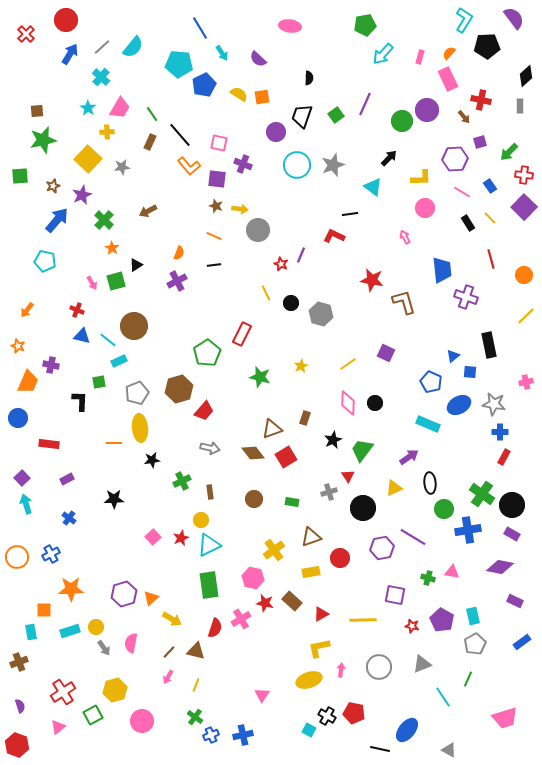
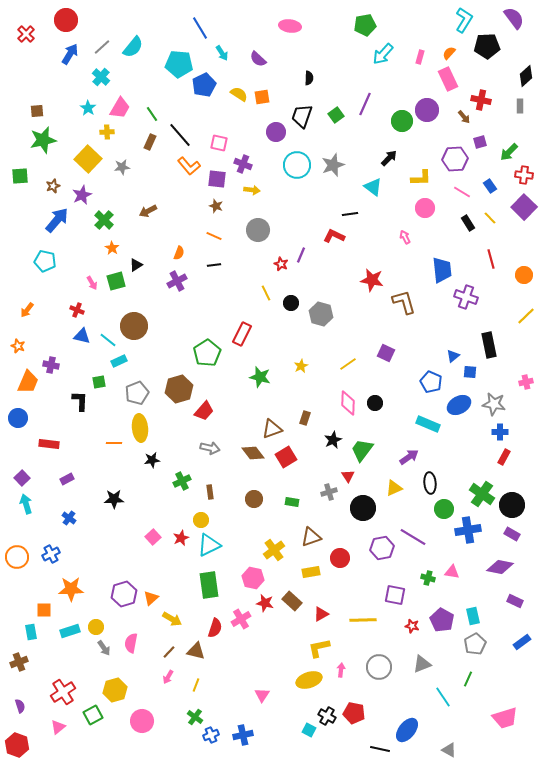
yellow arrow at (240, 209): moved 12 px right, 19 px up
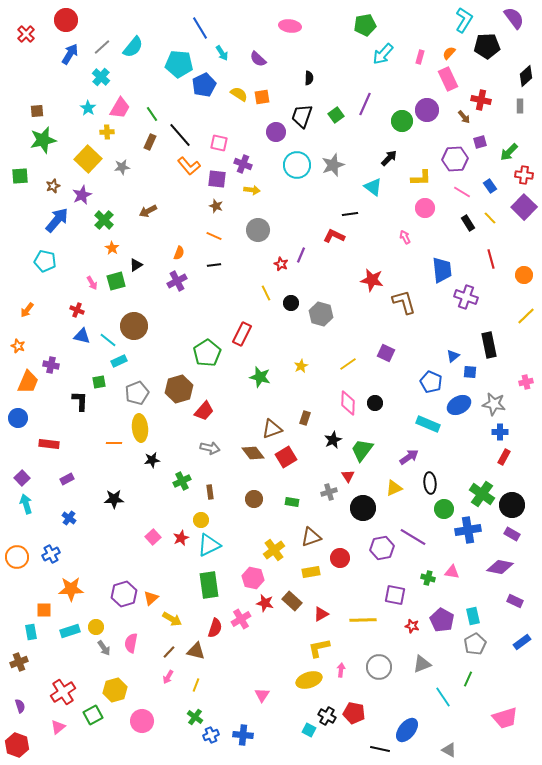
blue cross at (243, 735): rotated 18 degrees clockwise
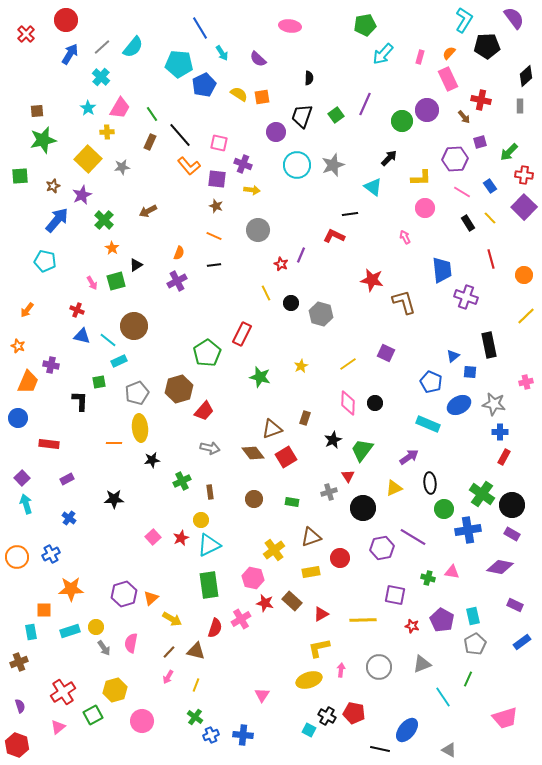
purple rectangle at (515, 601): moved 4 px down
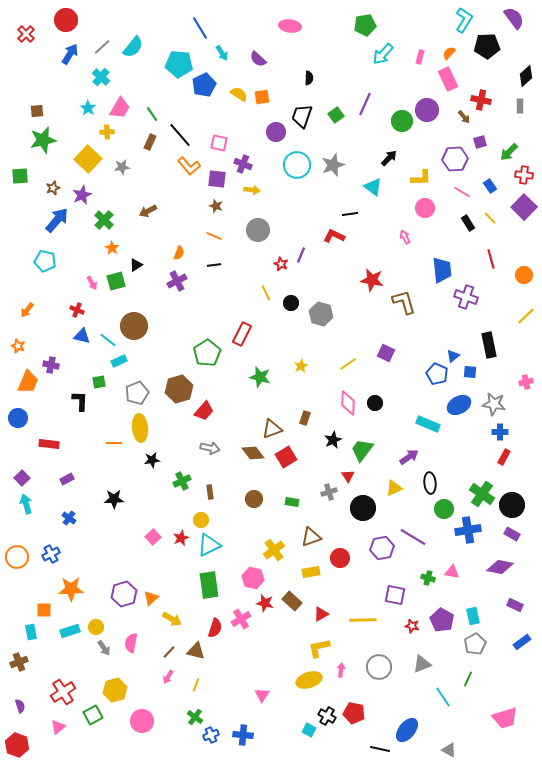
brown star at (53, 186): moved 2 px down
blue pentagon at (431, 382): moved 6 px right, 8 px up
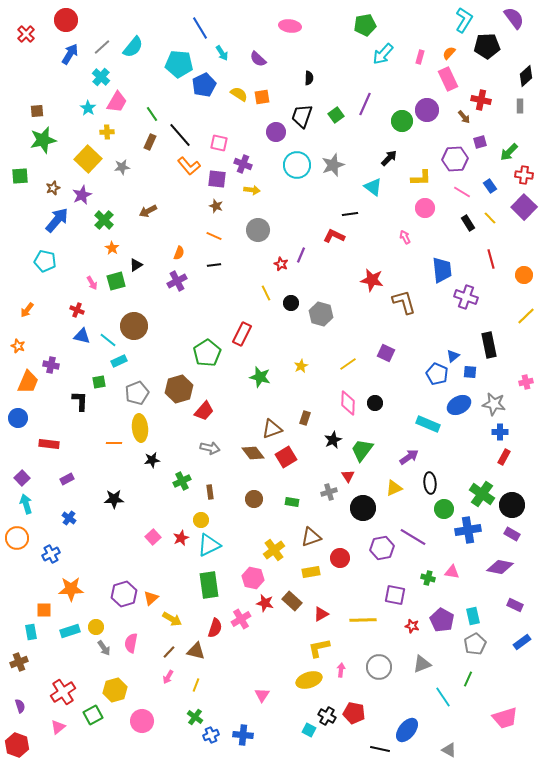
pink trapezoid at (120, 108): moved 3 px left, 6 px up
orange circle at (17, 557): moved 19 px up
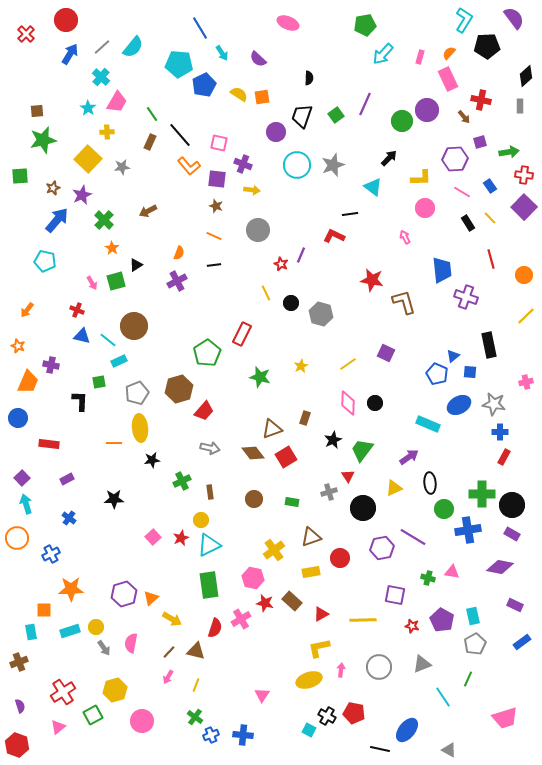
pink ellipse at (290, 26): moved 2 px left, 3 px up; rotated 15 degrees clockwise
green arrow at (509, 152): rotated 144 degrees counterclockwise
green cross at (482, 494): rotated 35 degrees counterclockwise
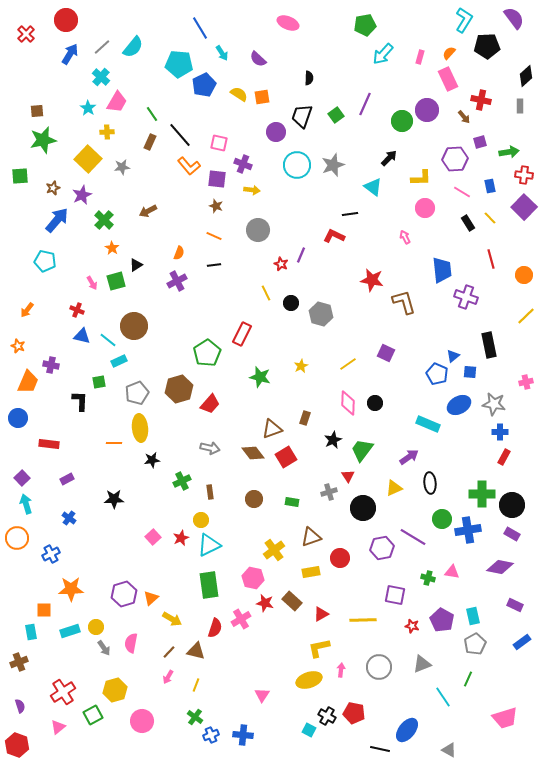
blue rectangle at (490, 186): rotated 24 degrees clockwise
red trapezoid at (204, 411): moved 6 px right, 7 px up
green circle at (444, 509): moved 2 px left, 10 px down
